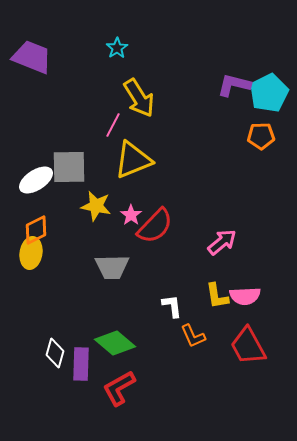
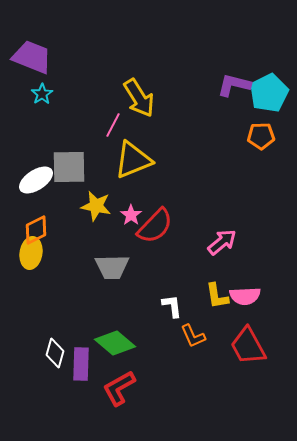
cyan star: moved 75 px left, 46 px down
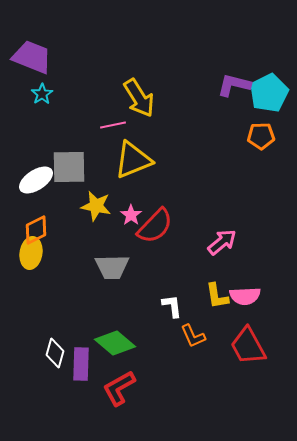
pink line: rotated 50 degrees clockwise
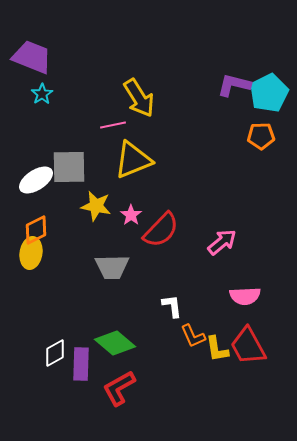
red semicircle: moved 6 px right, 4 px down
yellow L-shape: moved 53 px down
white diamond: rotated 44 degrees clockwise
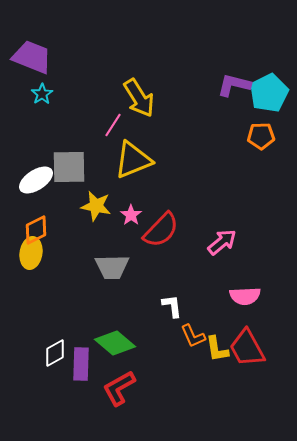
pink line: rotated 45 degrees counterclockwise
red trapezoid: moved 1 px left, 2 px down
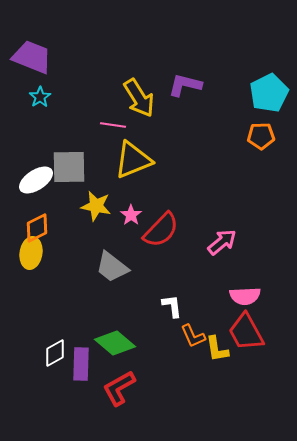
purple L-shape: moved 49 px left
cyan star: moved 2 px left, 3 px down
pink line: rotated 65 degrees clockwise
orange diamond: moved 1 px right, 2 px up
gray trapezoid: rotated 39 degrees clockwise
red trapezoid: moved 1 px left, 16 px up
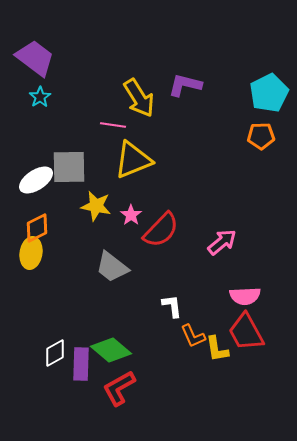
purple trapezoid: moved 3 px right, 1 px down; rotated 15 degrees clockwise
green diamond: moved 4 px left, 7 px down
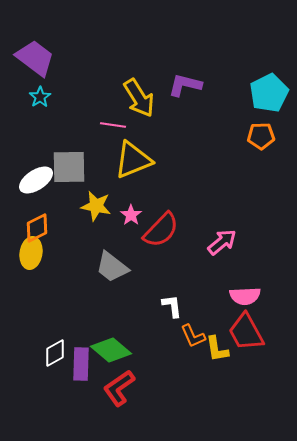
red L-shape: rotated 6 degrees counterclockwise
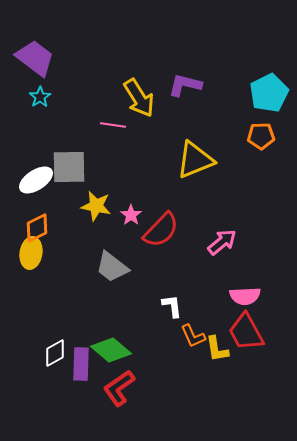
yellow triangle: moved 62 px right
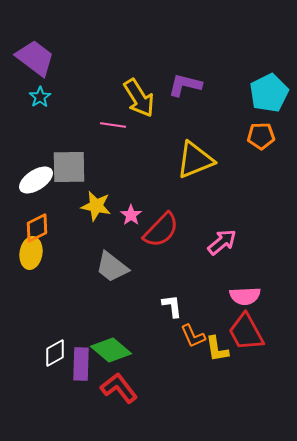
red L-shape: rotated 87 degrees clockwise
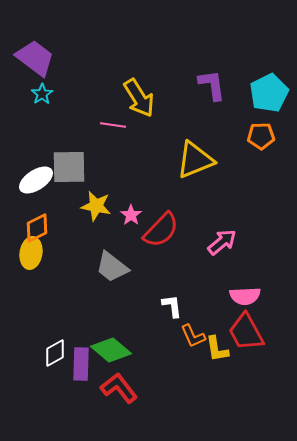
purple L-shape: moved 27 px right; rotated 68 degrees clockwise
cyan star: moved 2 px right, 3 px up
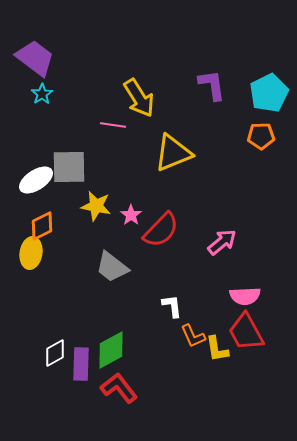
yellow triangle: moved 22 px left, 7 px up
orange diamond: moved 5 px right, 2 px up
green diamond: rotated 69 degrees counterclockwise
